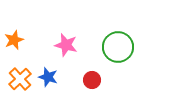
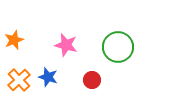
orange cross: moved 1 px left, 1 px down
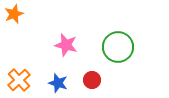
orange star: moved 26 px up
blue star: moved 10 px right, 6 px down
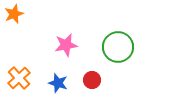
pink star: rotated 25 degrees counterclockwise
orange cross: moved 2 px up
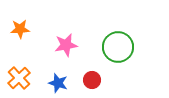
orange star: moved 6 px right, 15 px down; rotated 18 degrees clockwise
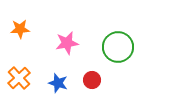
pink star: moved 1 px right, 2 px up
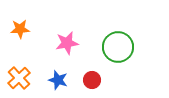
blue star: moved 3 px up
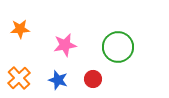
pink star: moved 2 px left, 2 px down
red circle: moved 1 px right, 1 px up
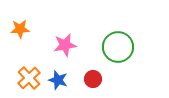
orange cross: moved 10 px right
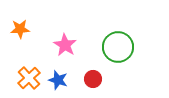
pink star: rotated 30 degrees counterclockwise
